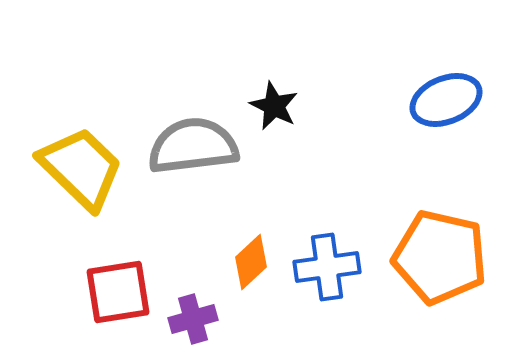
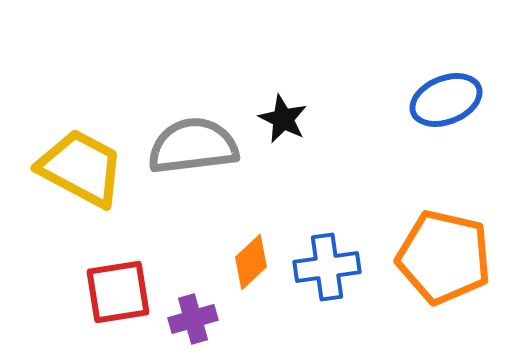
black star: moved 9 px right, 13 px down
yellow trapezoid: rotated 16 degrees counterclockwise
orange pentagon: moved 4 px right
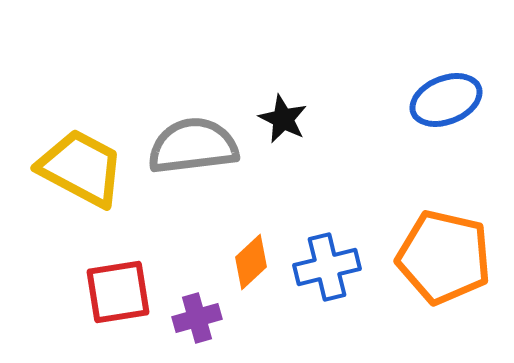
blue cross: rotated 6 degrees counterclockwise
purple cross: moved 4 px right, 1 px up
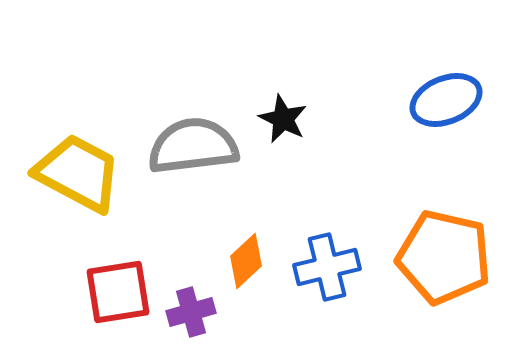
yellow trapezoid: moved 3 px left, 5 px down
orange diamond: moved 5 px left, 1 px up
purple cross: moved 6 px left, 6 px up
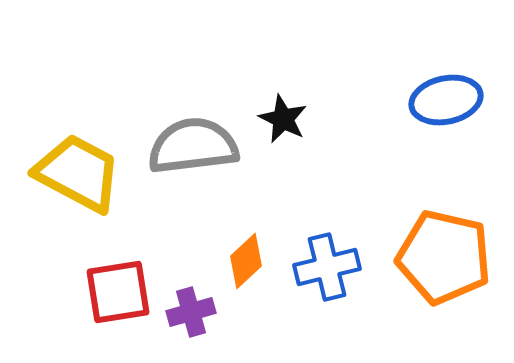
blue ellipse: rotated 10 degrees clockwise
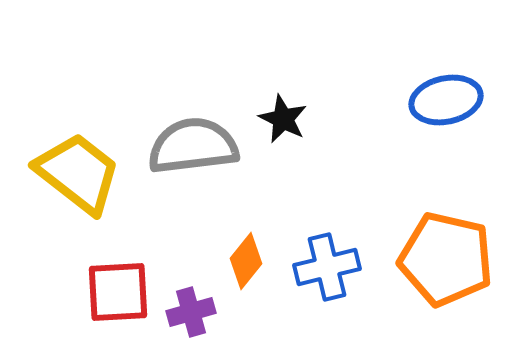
yellow trapezoid: rotated 10 degrees clockwise
orange pentagon: moved 2 px right, 2 px down
orange diamond: rotated 8 degrees counterclockwise
red square: rotated 6 degrees clockwise
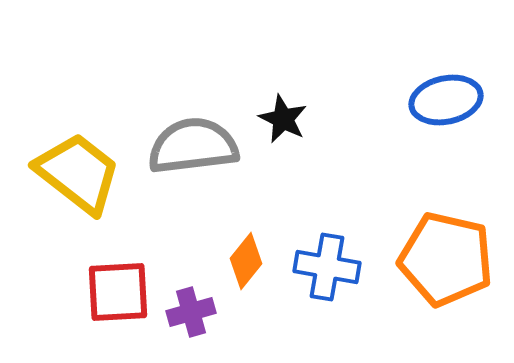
blue cross: rotated 24 degrees clockwise
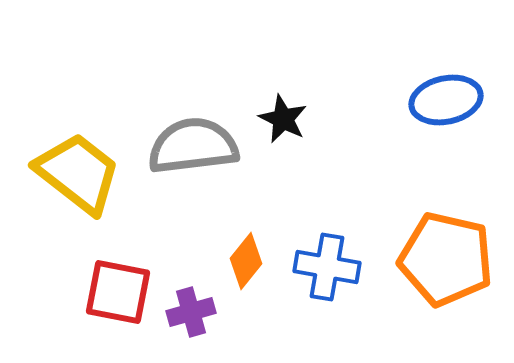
red square: rotated 14 degrees clockwise
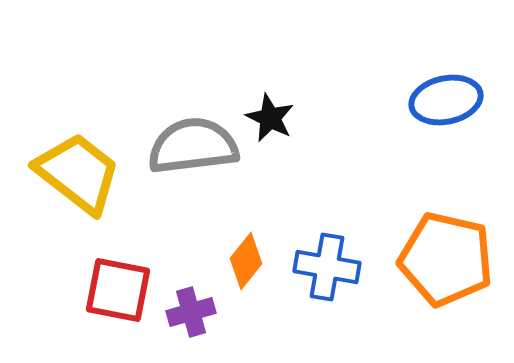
black star: moved 13 px left, 1 px up
red square: moved 2 px up
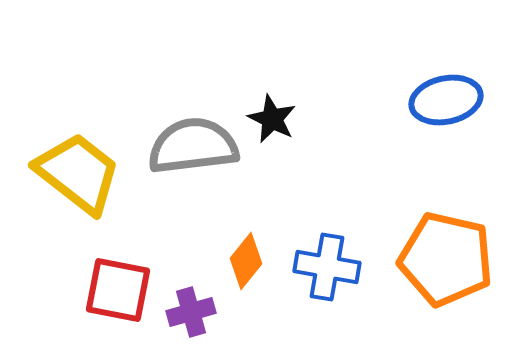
black star: moved 2 px right, 1 px down
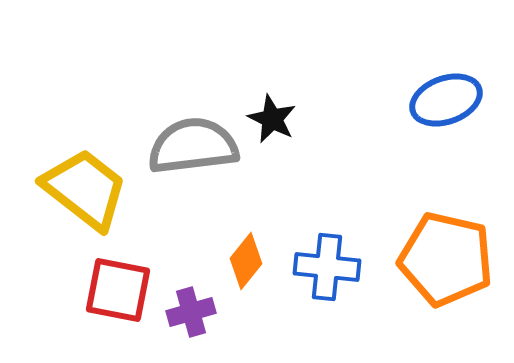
blue ellipse: rotated 8 degrees counterclockwise
yellow trapezoid: moved 7 px right, 16 px down
blue cross: rotated 4 degrees counterclockwise
